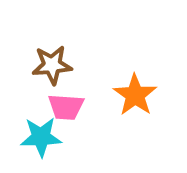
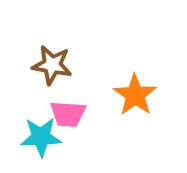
brown star: rotated 15 degrees clockwise
pink trapezoid: moved 2 px right, 7 px down
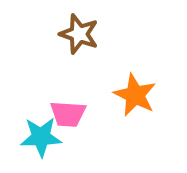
brown star: moved 27 px right, 31 px up; rotated 9 degrees clockwise
orange star: rotated 9 degrees counterclockwise
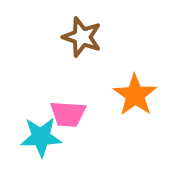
brown star: moved 3 px right, 3 px down
orange star: rotated 9 degrees clockwise
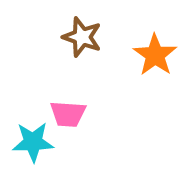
orange star: moved 20 px right, 40 px up
cyan star: moved 8 px left, 5 px down
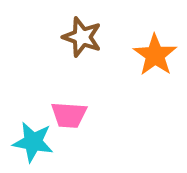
pink trapezoid: moved 1 px right, 1 px down
cyan star: rotated 12 degrees clockwise
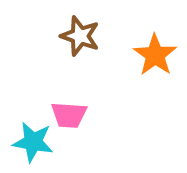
brown star: moved 2 px left, 1 px up
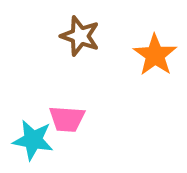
pink trapezoid: moved 2 px left, 4 px down
cyan star: moved 2 px up
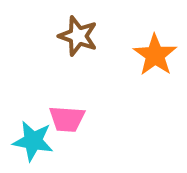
brown star: moved 2 px left
cyan star: moved 1 px down
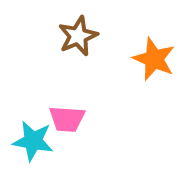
brown star: rotated 30 degrees clockwise
orange star: moved 1 px left, 4 px down; rotated 12 degrees counterclockwise
